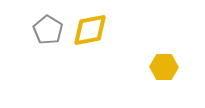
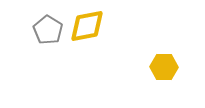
yellow diamond: moved 3 px left, 4 px up
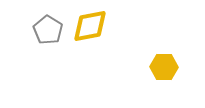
yellow diamond: moved 3 px right
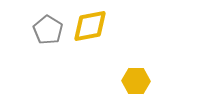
yellow hexagon: moved 28 px left, 14 px down
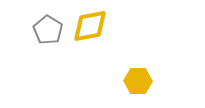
yellow hexagon: moved 2 px right
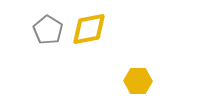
yellow diamond: moved 1 px left, 3 px down
